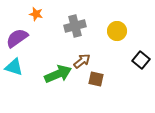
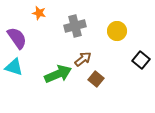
orange star: moved 3 px right, 1 px up
purple semicircle: rotated 90 degrees clockwise
brown arrow: moved 1 px right, 2 px up
brown square: rotated 28 degrees clockwise
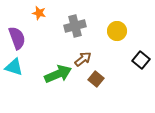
purple semicircle: rotated 15 degrees clockwise
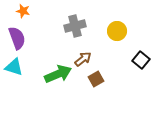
orange star: moved 16 px left, 2 px up
brown square: rotated 21 degrees clockwise
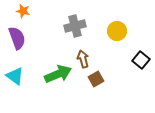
brown arrow: rotated 66 degrees counterclockwise
cyan triangle: moved 1 px right, 9 px down; rotated 18 degrees clockwise
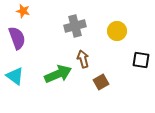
black square: rotated 30 degrees counterclockwise
brown square: moved 5 px right, 3 px down
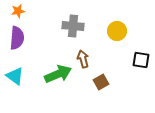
orange star: moved 5 px left; rotated 24 degrees counterclockwise
gray cross: moved 2 px left; rotated 20 degrees clockwise
purple semicircle: rotated 25 degrees clockwise
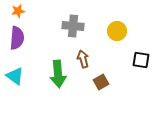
green arrow: rotated 108 degrees clockwise
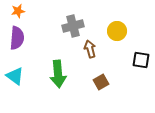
gray cross: rotated 20 degrees counterclockwise
brown arrow: moved 7 px right, 10 px up
